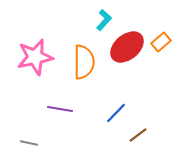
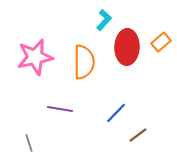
red ellipse: rotated 48 degrees counterclockwise
gray line: rotated 60 degrees clockwise
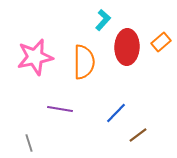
cyan L-shape: moved 1 px left
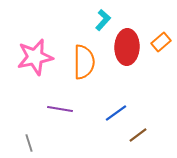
blue line: rotated 10 degrees clockwise
